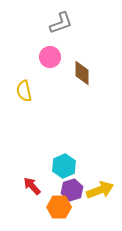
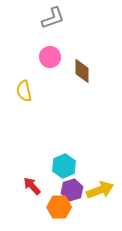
gray L-shape: moved 8 px left, 5 px up
brown diamond: moved 2 px up
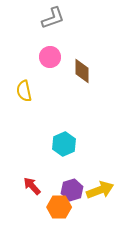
cyan hexagon: moved 22 px up
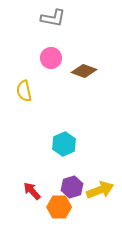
gray L-shape: rotated 30 degrees clockwise
pink circle: moved 1 px right, 1 px down
brown diamond: moved 2 px right; rotated 70 degrees counterclockwise
red arrow: moved 5 px down
purple hexagon: moved 3 px up
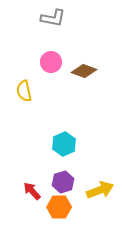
pink circle: moved 4 px down
purple hexagon: moved 9 px left, 5 px up
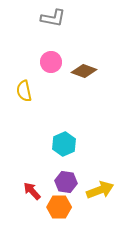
purple hexagon: moved 3 px right; rotated 25 degrees clockwise
